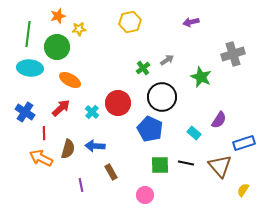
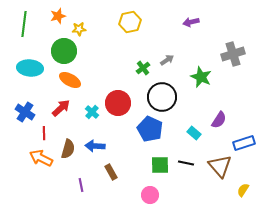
green line: moved 4 px left, 10 px up
green circle: moved 7 px right, 4 px down
pink circle: moved 5 px right
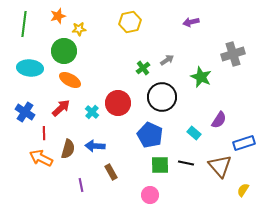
blue pentagon: moved 6 px down
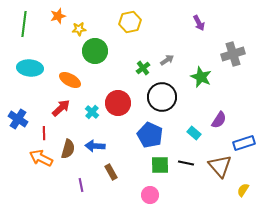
purple arrow: moved 8 px right, 1 px down; rotated 105 degrees counterclockwise
green circle: moved 31 px right
blue cross: moved 7 px left, 7 px down
